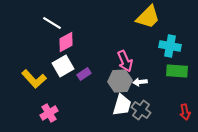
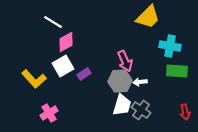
white line: moved 1 px right, 1 px up
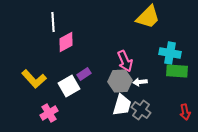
white line: rotated 54 degrees clockwise
cyan cross: moved 7 px down
white square: moved 6 px right, 20 px down
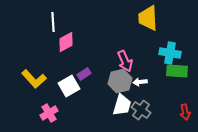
yellow trapezoid: moved 1 px down; rotated 132 degrees clockwise
gray hexagon: rotated 10 degrees counterclockwise
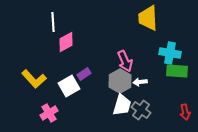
gray hexagon: rotated 15 degrees counterclockwise
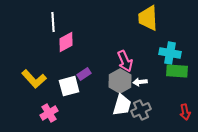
white square: rotated 15 degrees clockwise
gray cross: rotated 30 degrees clockwise
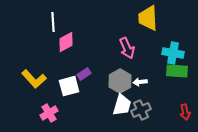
cyan cross: moved 3 px right
pink arrow: moved 2 px right, 13 px up
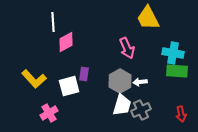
yellow trapezoid: rotated 24 degrees counterclockwise
purple rectangle: rotated 48 degrees counterclockwise
red arrow: moved 4 px left, 2 px down
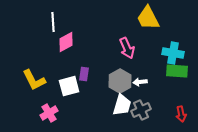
yellow L-shape: moved 1 px down; rotated 15 degrees clockwise
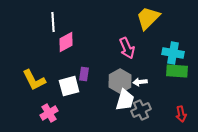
yellow trapezoid: rotated 72 degrees clockwise
white trapezoid: moved 3 px right, 5 px up
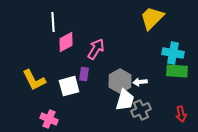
yellow trapezoid: moved 4 px right
pink arrow: moved 31 px left, 1 px down; rotated 125 degrees counterclockwise
pink cross: moved 6 px down; rotated 36 degrees counterclockwise
